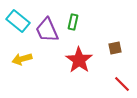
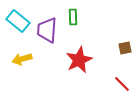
green rectangle: moved 5 px up; rotated 14 degrees counterclockwise
purple trapezoid: rotated 28 degrees clockwise
brown square: moved 10 px right
red star: rotated 12 degrees clockwise
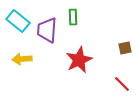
yellow arrow: rotated 12 degrees clockwise
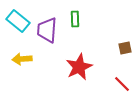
green rectangle: moved 2 px right, 2 px down
red star: moved 7 px down
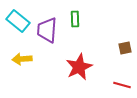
red line: moved 1 px down; rotated 30 degrees counterclockwise
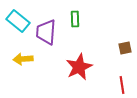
purple trapezoid: moved 1 px left, 2 px down
yellow arrow: moved 1 px right
red line: rotated 66 degrees clockwise
